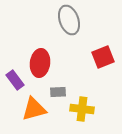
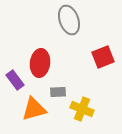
yellow cross: rotated 15 degrees clockwise
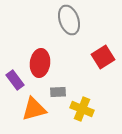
red square: rotated 10 degrees counterclockwise
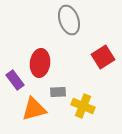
yellow cross: moved 1 px right, 3 px up
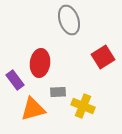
orange triangle: moved 1 px left
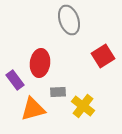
red square: moved 1 px up
yellow cross: rotated 15 degrees clockwise
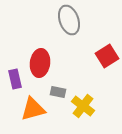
red square: moved 4 px right
purple rectangle: moved 1 px up; rotated 24 degrees clockwise
gray rectangle: rotated 14 degrees clockwise
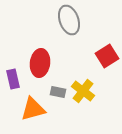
purple rectangle: moved 2 px left
yellow cross: moved 15 px up
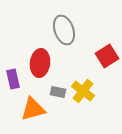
gray ellipse: moved 5 px left, 10 px down
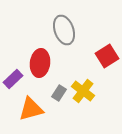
purple rectangle: rotated 60 degrees clockwise
gray rectangle: moved 1 px right, 1 px down; rotated 70 degrees counterclockwise
orange triangle: moved 2 px left
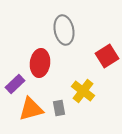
gray ellipse: rotated 8 degrees clockwise
purple rectangle: moved 2 px right, 5 px down
gray rectangle: moved 15 px down; rotated 42 degrees counterclockwise
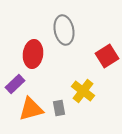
red ellipse: moved 7 px left, 9 px up
